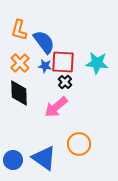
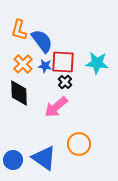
blue semicircle: moved 2 px left, 1 px up
orange cross: moved 3 px right, 1 px down
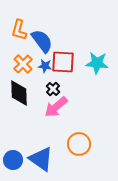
black cross: moved 12 px left, 7 px down
blue triangle: moved 3 px left, 1 px down
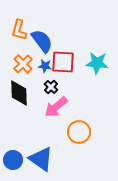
black cross: moved 2 px left, 2 px up
orange circle: moved 12 px up
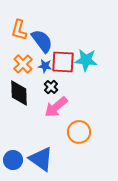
cyan star: moved 11 px left, 3 px up
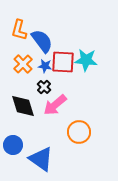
black cross: moved 7 px left
black diamond: moved 4 px right, 13 px down; rotated 16 degrees counterclockwise
pink arrow: moved 1 px left, 2 px up
blue circle: moved 15 px up
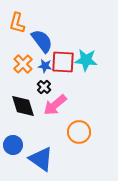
orange L-shape: moved 2 px left, 7 px up
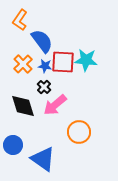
orange L-shape: moved 3 px right, 3 px up; rotated 20 degrees clockwise
blue triangle: moved 2 px right
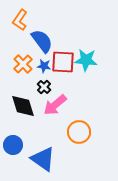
blue star: moved 1 px left
